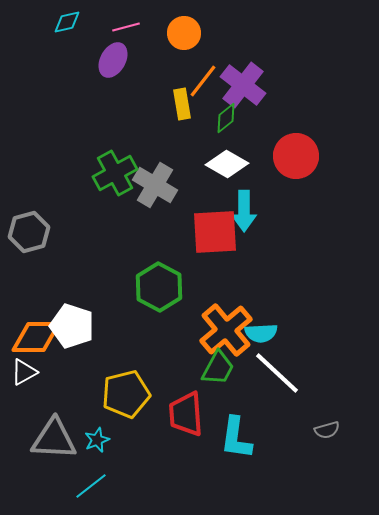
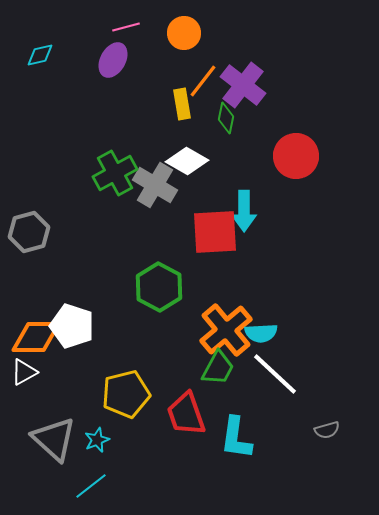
cyan diamond: moved 27 px left, 33 px down
green diamond: rotated 40 degrees counterclockwise
white diamond: moved 40 px left, 3 px up
white line: moved 2 px left, 1 px down
red trapezoid: rotated 15 degrees counterclockwise
gray triangle: rotated 39 degrees clockwise
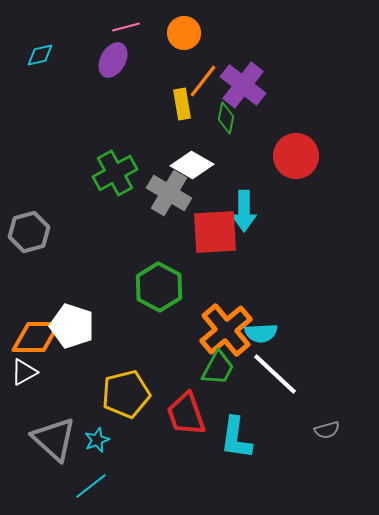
white diamond: moved 5 px right, 4 px down
gray cross: moved 14 px right, 8 px down
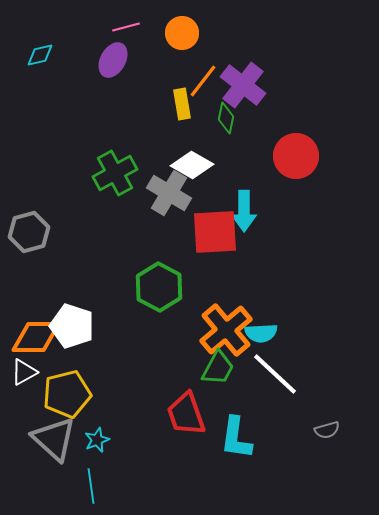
orange circle: moved 2 px left
yellow pentagon: moved 59 px left
cyan line: rotated 60 degrees counterclockwise
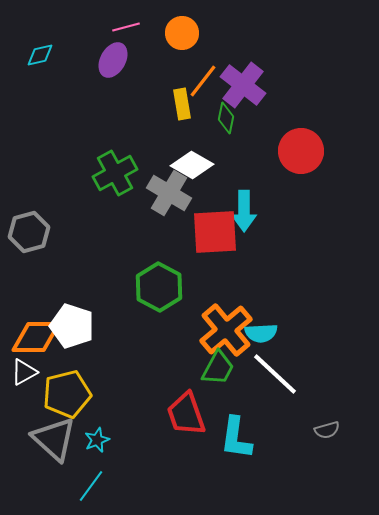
red circle: moved 5 px right, 5 px up
cyan line: rotated 44 degrees clockwise
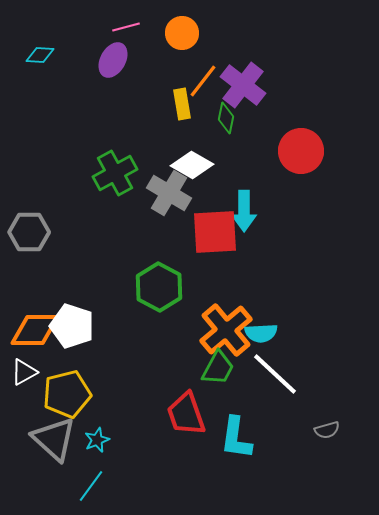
cyan diamond: rotated 16 degrees clockwise
gray hexagon: rotated 15 degrees clockwise
orange diamond: moved 1 px left, 7 px up
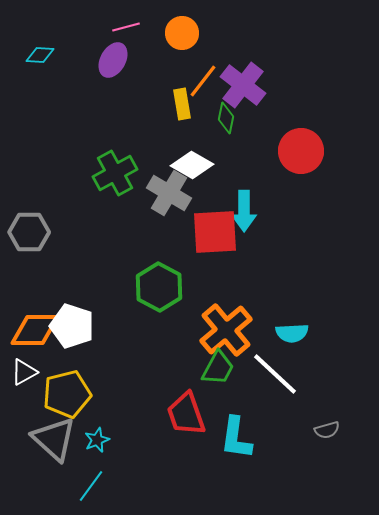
cyan semicircle: moved 31 px right
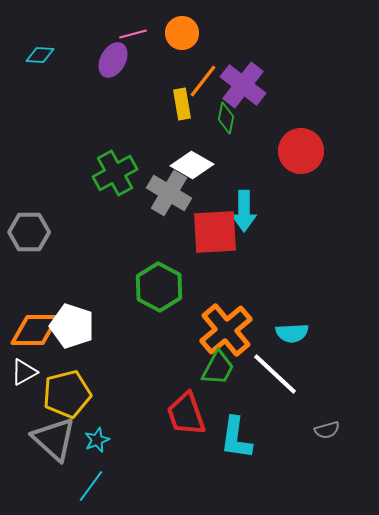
pink line: moved 7 px right, 7 px down
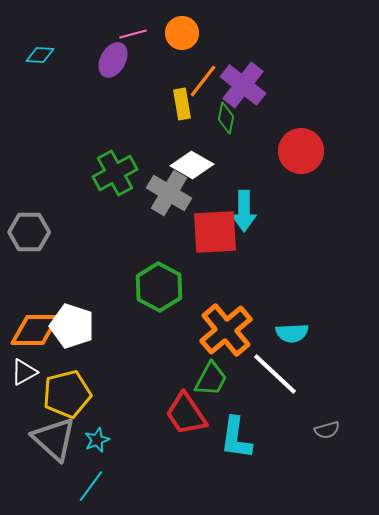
green trapezoid: moved 7 px left, 11 px down
red trapezoid: rotated 15 degrees counterclockwise
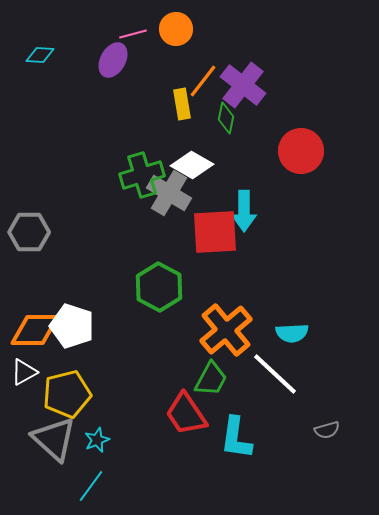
orange circle: moved 6 px left, 4 px up
green cross: moved 27 px right, 2 px down; rotated 12 degrees clockwise
